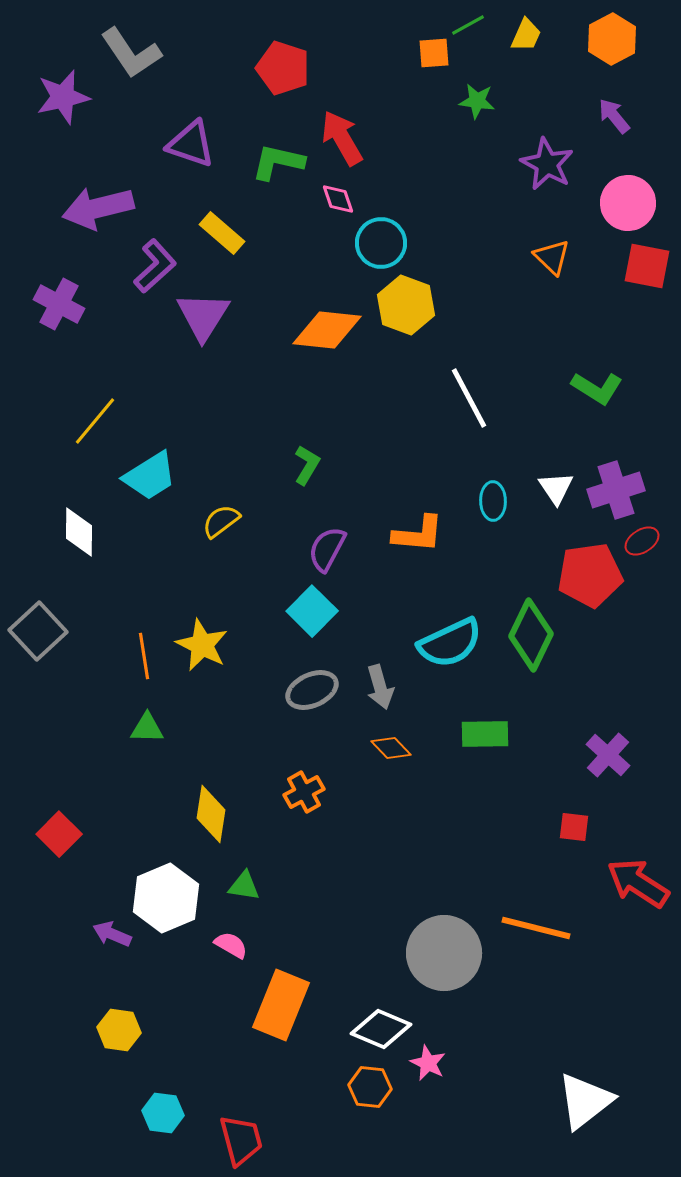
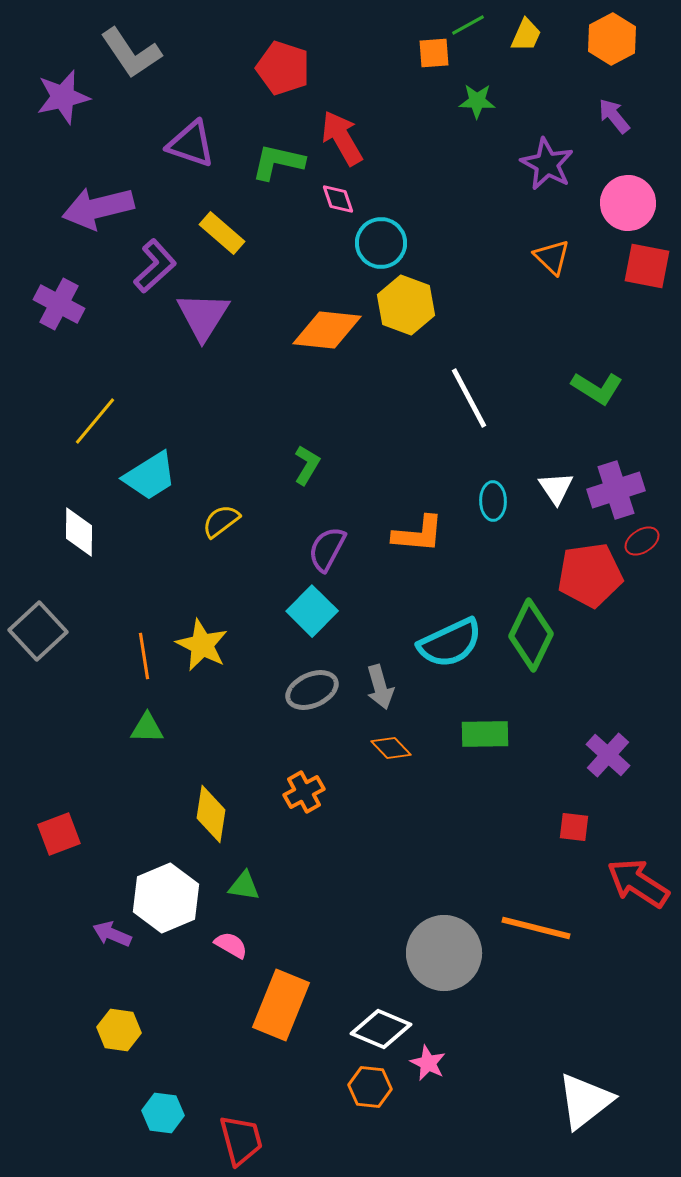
green star at (477, 101): rotated 6 degrees counterclockwise
red square at (59, 834): rotated 24 degrees clockwise
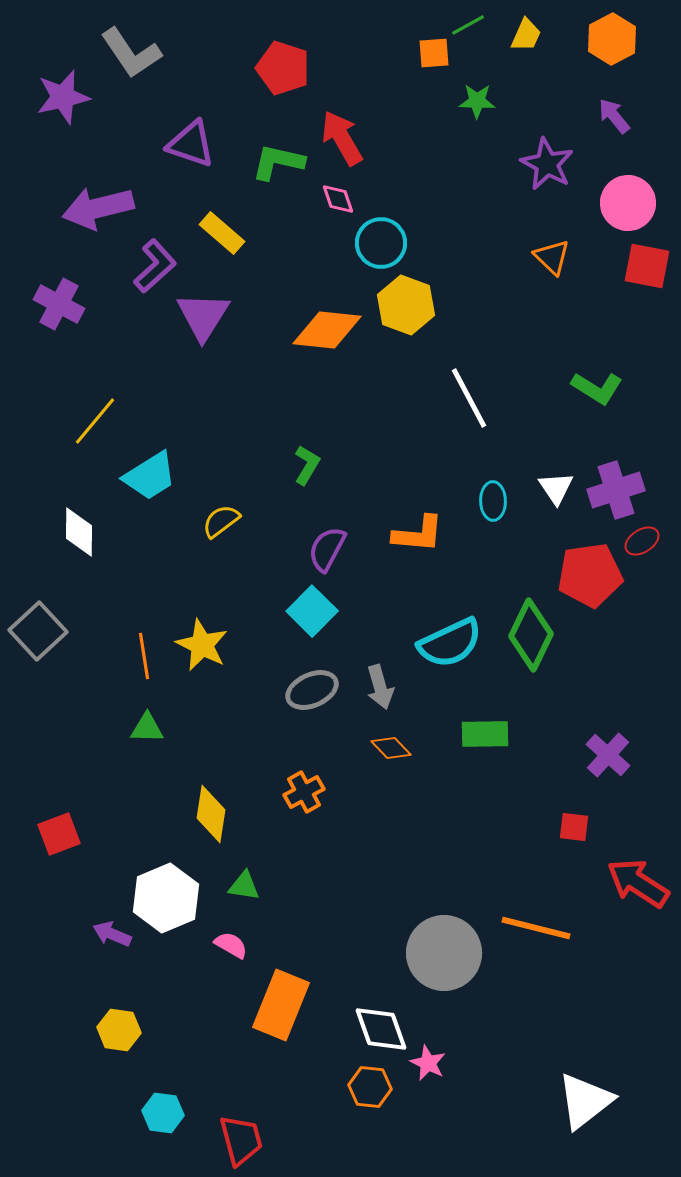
white diamond at (381, 1029): rotated 48 degrees clockwise
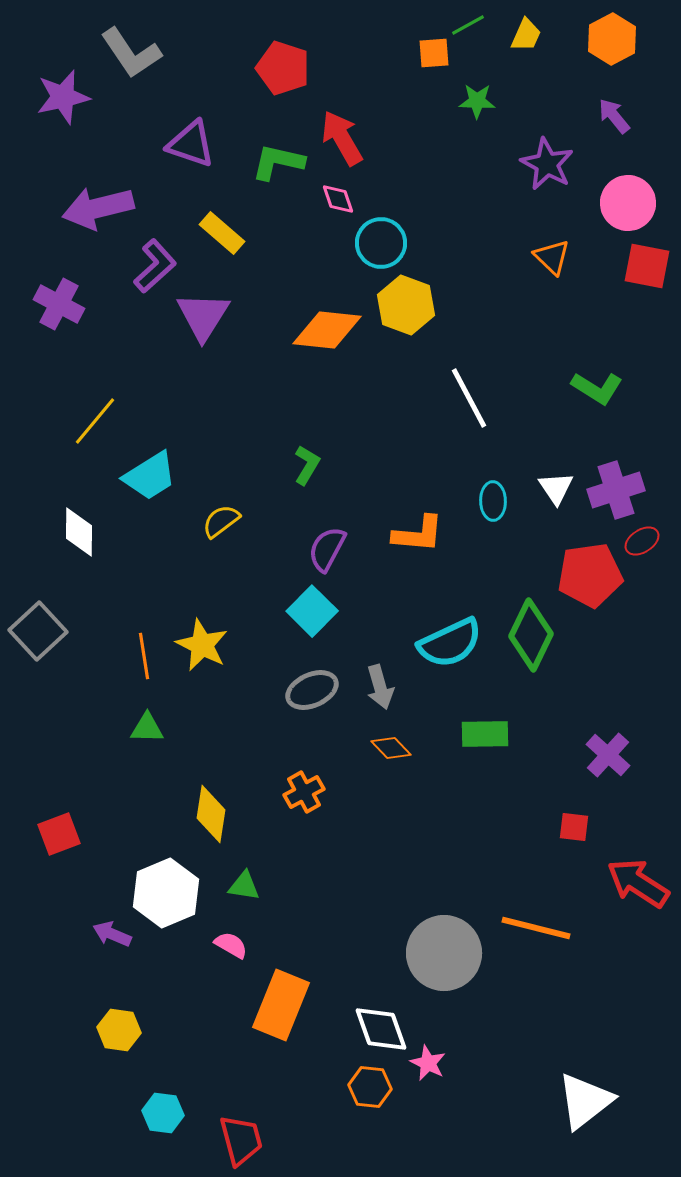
white hexagon at (166, 898): moved 5 px up
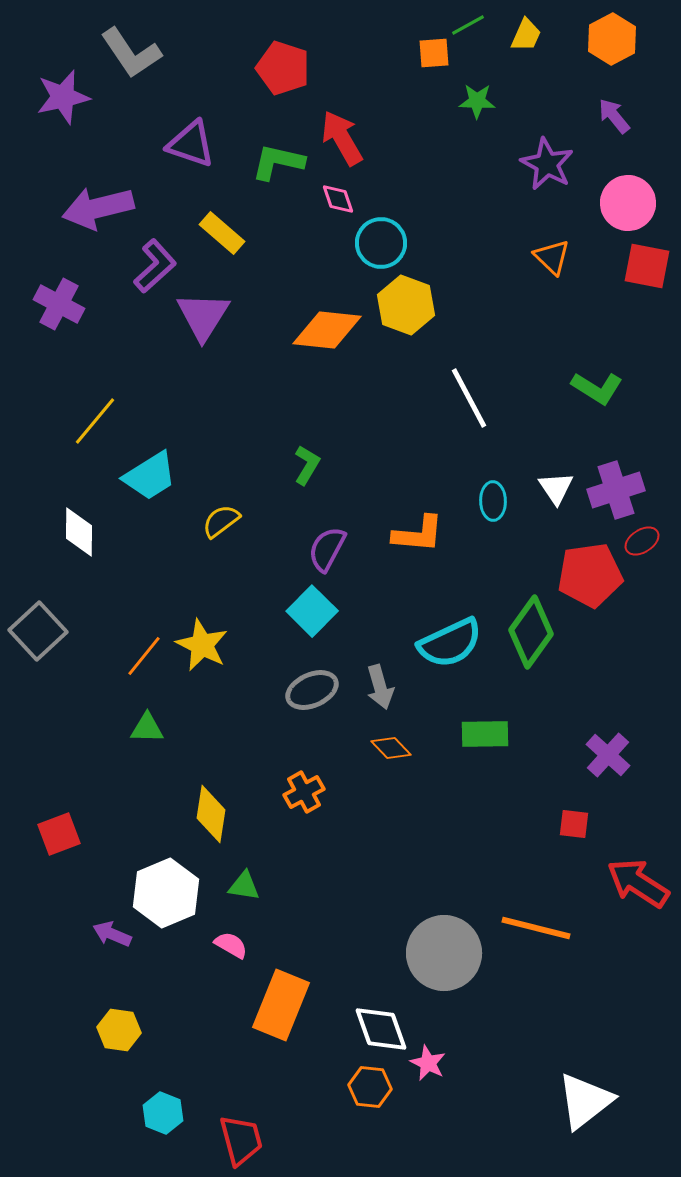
green diamond at (531, 635): moved 3 px up; rotated 10 degrees clockwise
orange line at (144, 656): rotated 48 degrees clockwise
red square at (574, 827): moved 3 px up
cyan hexagon at (163, 1113): rotated 15 degrees clockwise
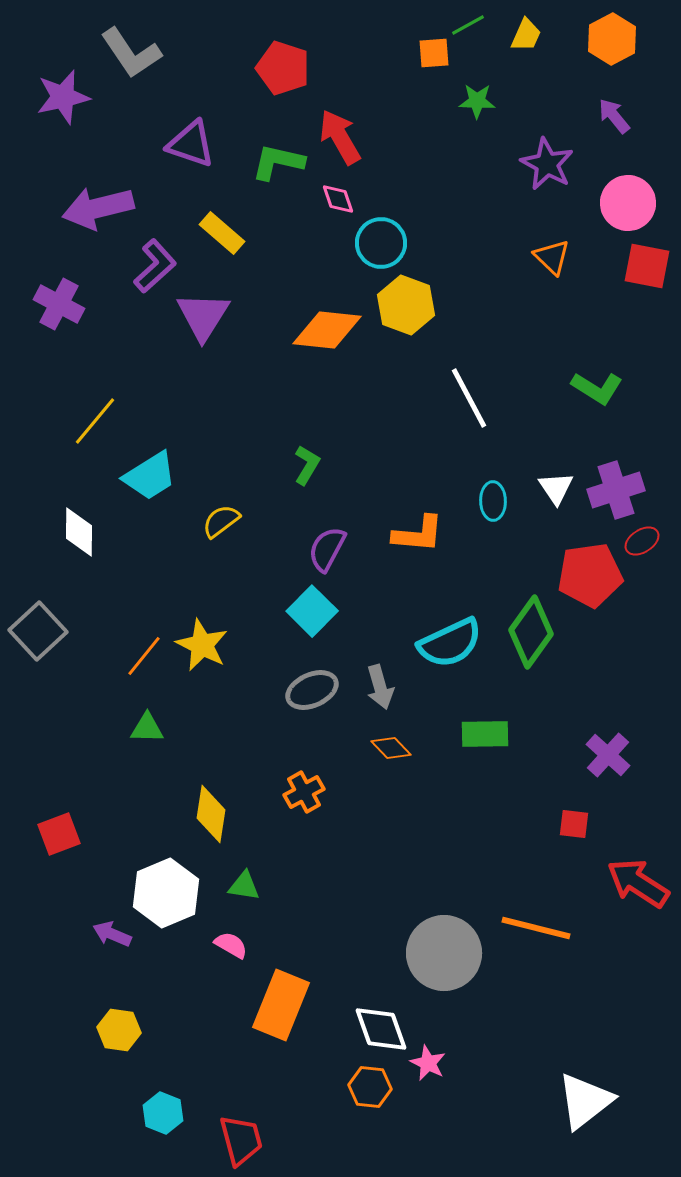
red arrow at (342, 138): moved 2 px left, 1 px up
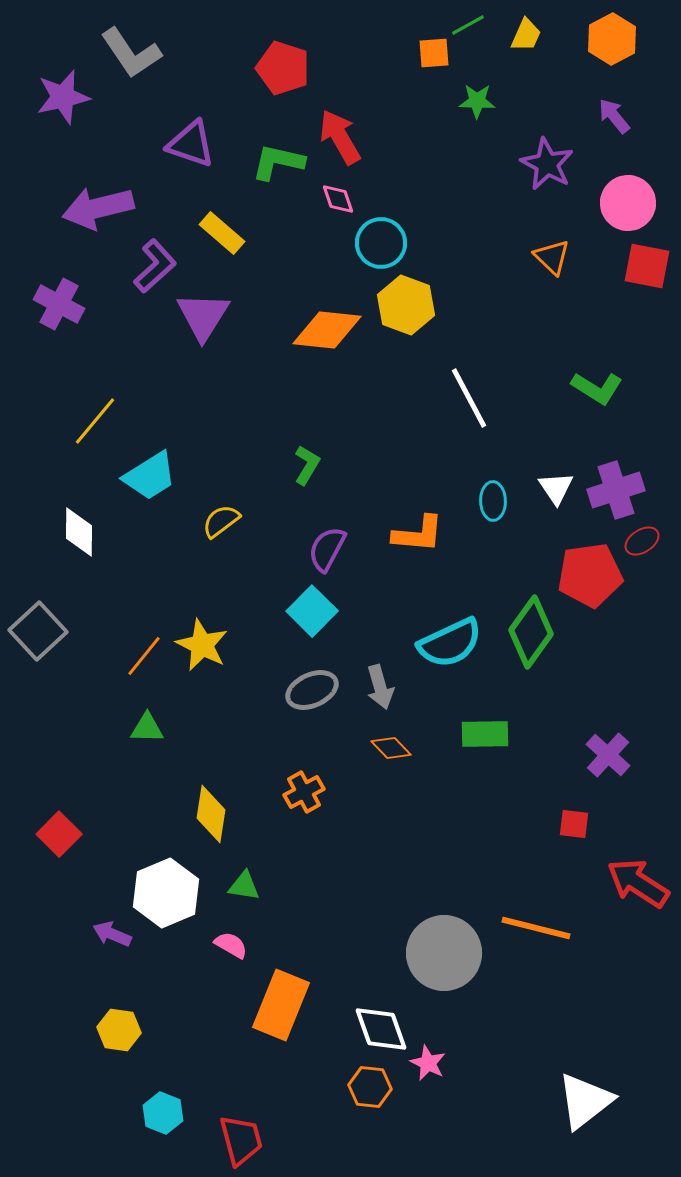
red square at (59, 834): rotated 24 degrees counterclockwise
